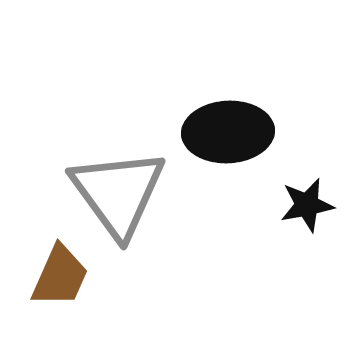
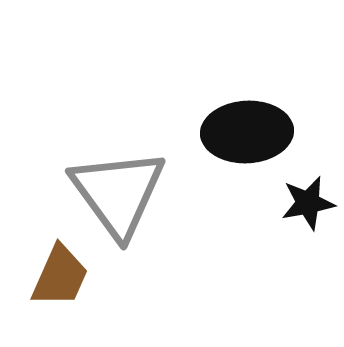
black ellipse: moved 19 px right
black star: moved 1 px right, 2 px up
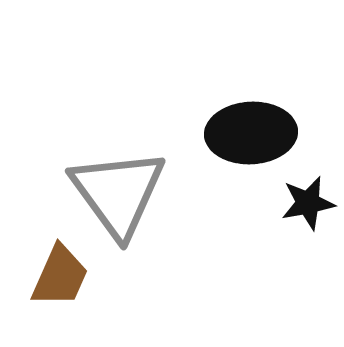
black ellipse: moved 4 px right, 1 px down
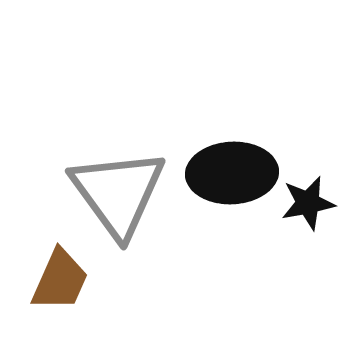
black ellipse: moved 19 px left, 40 px down
brown trapezoid: moved 4 px down
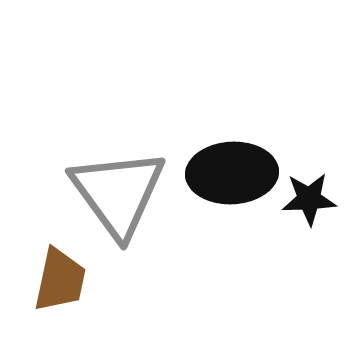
black star: moved 1 px right, 4 px up; rotated 8 degrees clockwise
brown trapezoid: rotated 12 degrees counterclockwise
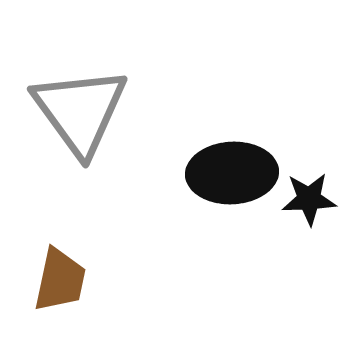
gray triangle: moved 38 px left, 82 px up
